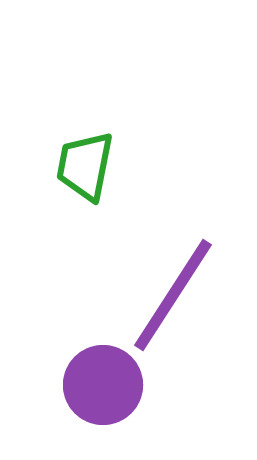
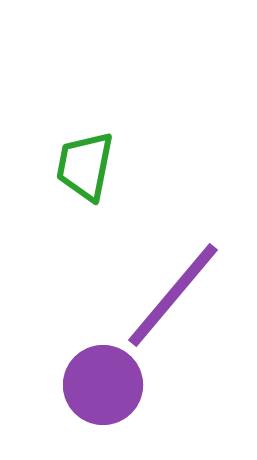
purple line: rotated 7 degrees clockwise
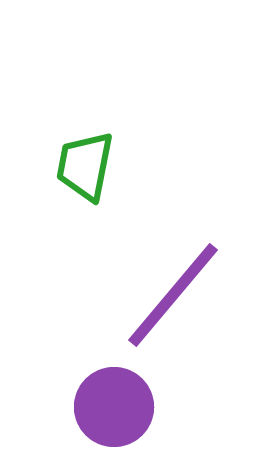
purple circle: moved 11 px right, 22 px down
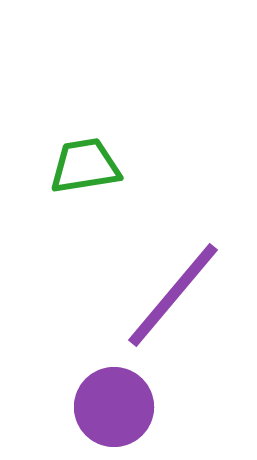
green trapezoid: rotated 70 degrees clockwise
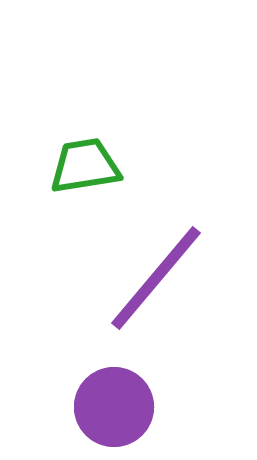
purple line: moved 17 px left, 17 px up
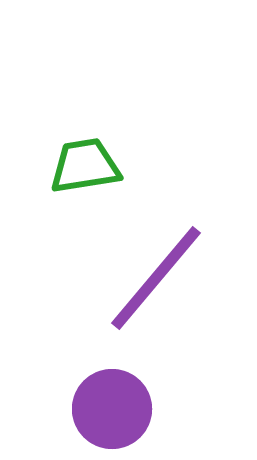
purple circle: moved 2 px left, 2 px down
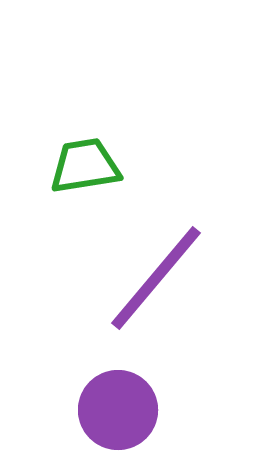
purple circle: moved 6 px right, 1 px down
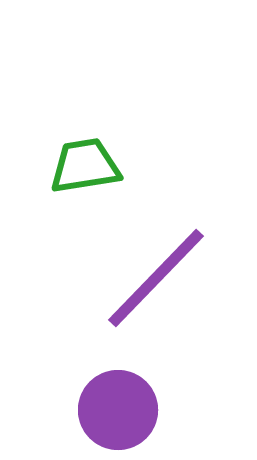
purple line: rotated 4 degrees clockwise
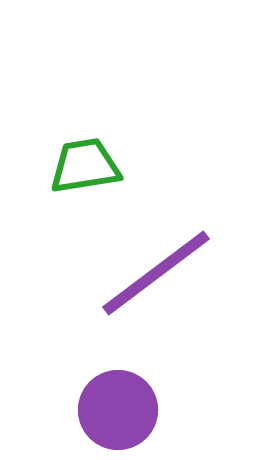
purple line: moved 5 px up; rotated 9 degrees clockwise
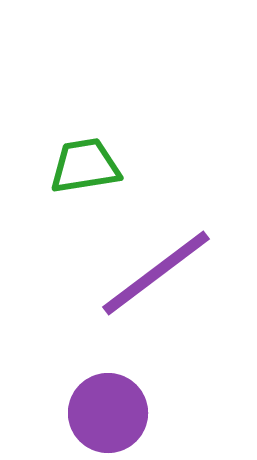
purple circle: moved 10 px left, 3 px down
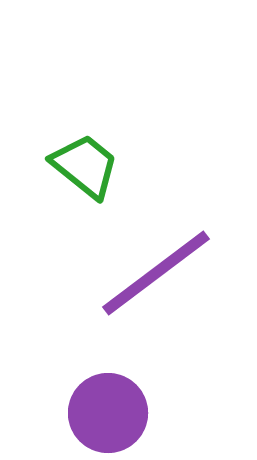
green trapezoid: rotated 48 degrees clockwise
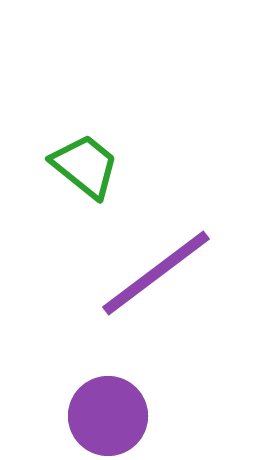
purple circle: moved 3 px down
